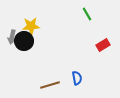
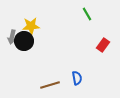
red rectangle: rotated 24 degrees counterclockwise
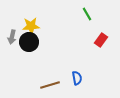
black circle: moved 5 px right, 1 px down
red rectangle: moved 2 px left, 5 px up
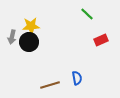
green line: rotated 16 degrees counterclockwise
red rectangle: rotated 32 degrees clockwise
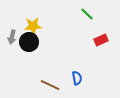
yellow star: moved 2 px right
brown line: rotated 42 degrees clockwise
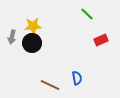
black circle: moved 3 px right, 1 px down
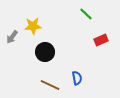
green line: moved 1 px left
gray arrow: rotated 24 degrees clockwise
black circle: moved 13 px right, 9 px down
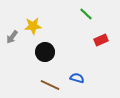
blue semicircle: rotated 64 degrees counterclockwise
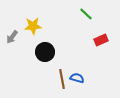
brown line: moved 12 px right, 6 px up; rotated 54 degrees clockwise
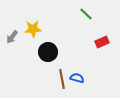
yellow star: moved 3 px down
red rectangle: moved 1 px right, 2 px down
black circle: moved 3 px right
